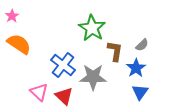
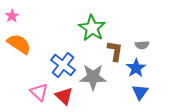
gray semicircle: rotated 40 degrees clockwise
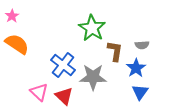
orange semicircle: moved 2 px left
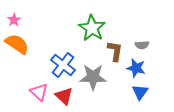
pink star: moved 2 px right, 4 px down
blue star: rotated 24 degrees counterclockwise
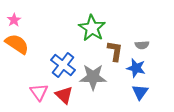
pink triangle: rotated 12 degrees clockwise
red triangle: moved 1 px up
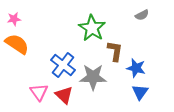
pink star: moved 1 px up; rotated 24 degrees clockwise
gray semicircle: moved 30 px up; rotated 24 degrees counterclockwise
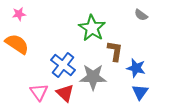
gray semicircle: moved 1 px left; rotated 64 degrees clockwise
pink star: moved 5 px right, 5 px up
red triangle: moved 1 px right, 2 px up
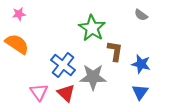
blue star: moved 5 px right, 4 px up
red triangle: moved 1 px right
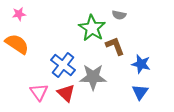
gray semicircle: moved 22 px left; rotated 24 degrees counterclockwise
brown L-shape: moved 5 px up; rotated 30 degrees counterclockwise
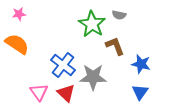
green star: moved 4 px up
